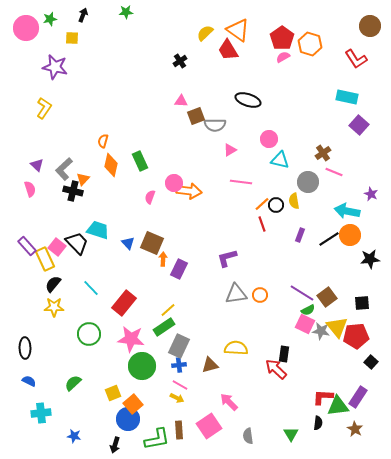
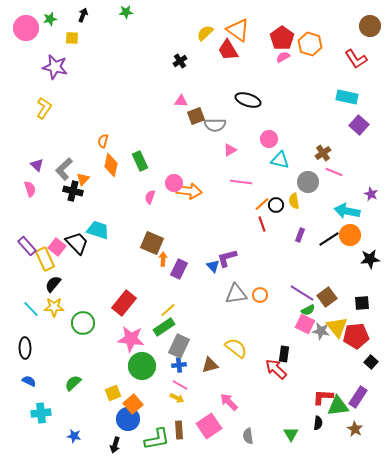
blue triangle at (128, 243): moved 85 px right, 23 px down
cyan line at (91, 288): moved 60 px left, 21 px down
green circle at (89, 334): moved 6 px left, 11 px up
yellow semicircle at (236, 348): rotated 35 degrees clockwise
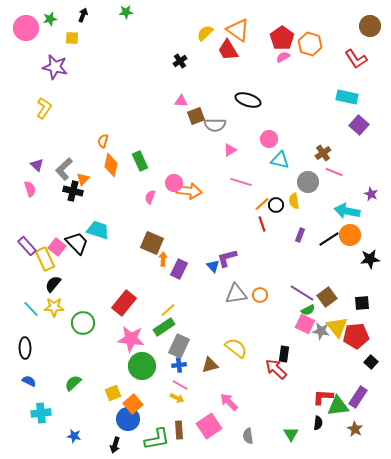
pink line at (241, 182): rotated 10 degrees clockwise
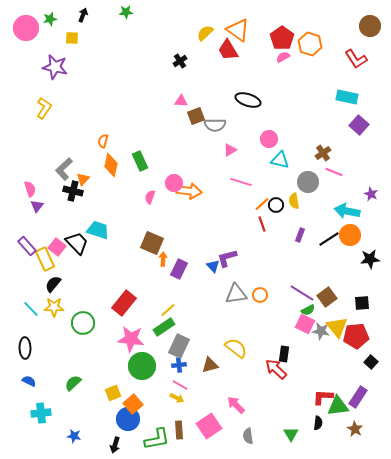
purple triangle at (37, 165): moved 41 px down; rotated 24 degrees clockwise
pink arrow at (229, 402): moved 7 px right, 3 px down
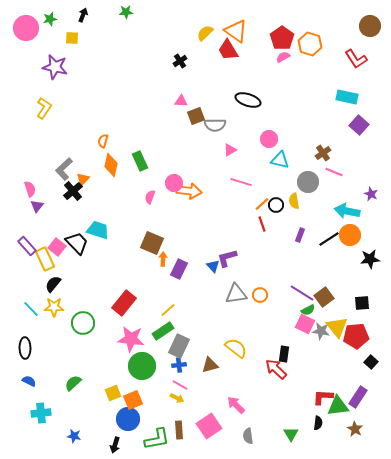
orange triangle at (238, 30): moved 2 px left, 1 px down
black cross at (73, 191): rotated 36 degrees clockwise
brown square at (327, 297): moved 3 px left
green rectangle at (164, 327): moved 1 px left, 4 px down
orange square at (133, 404): moved 4 px up; rotated 18 degrees clockwise
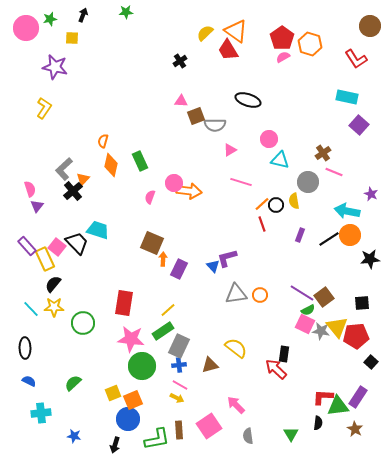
red rectangle at (124, 303): rotated 30 degrees counterclockwise
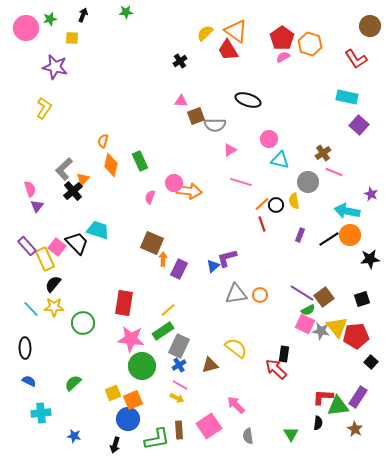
blue triangle at (213, 266): rotated 32 degrees clockwise
black square at (362, 303): moved 4 px up; rotated 14 degrees counterclockwise
blue cross at (179, 365): rotated 24 degrees counterclockwise
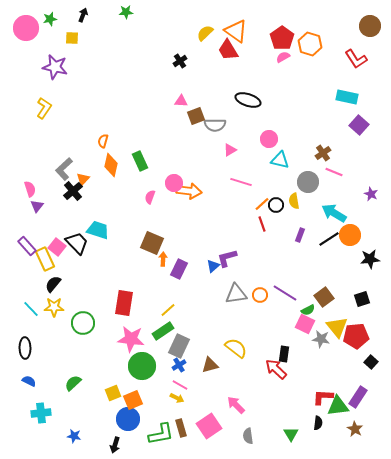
cyan arrow at (347, 211): moved 13 px left, 2 px down; rotated 20 degrees clockwise
purple line at (302, 293): moved 17 px left
gray star at (321, 331): moved 8 px down
brown rectangle at (179, 430): moved 2 px right, 2 px up; rotated 12 degrees counterclockwise
green L-shape at (157, 439): moved 4 px right, 5 px up
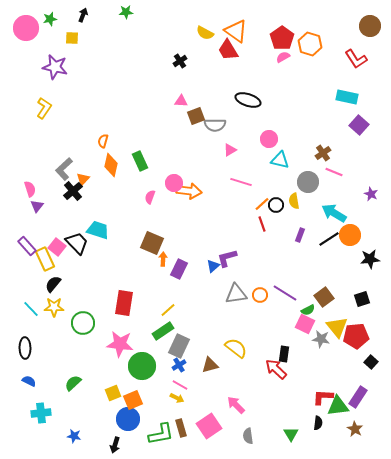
yellow semicircle at (205, 33): rotated 108 degrees counterclockwise
pink star at (131, 339): moved 11 px left, 5 px down
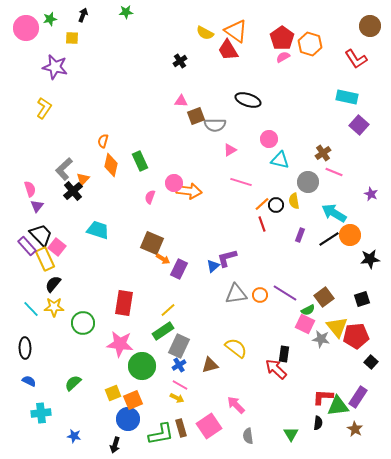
black trapezoid at (77, 243): moved 36 px left, 8 px up
orange arrow at (163, 259): rotated 120 degrees clockwise
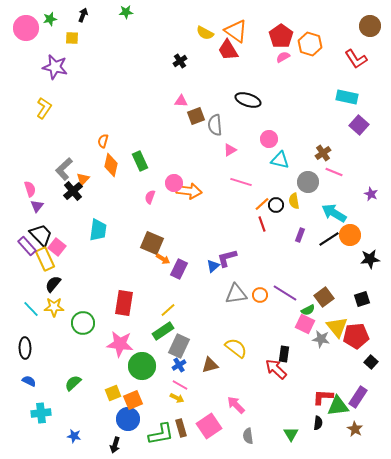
red pentagon at (282, 38): moved 1 px left, 2 px up
gray semicircle at (215, 125): rotated 85 degrees clockwise
cyan trapezoid at (98, 230): rotated 80 degrees clockwise
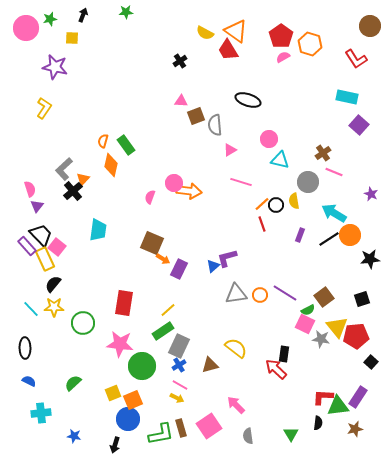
green rectangle at (140, 161): moved 14 px left, 16 px up; rotated 12 degrees counterclockwise
brown star at (355, 429): rotated 28 degrees clockwise
